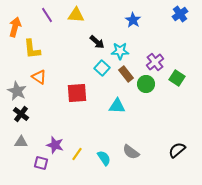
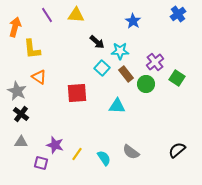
blue cross: moved 2 px left
blue star: moved 1 px down
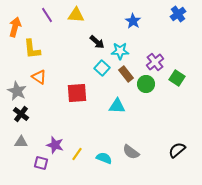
cyan semicircle: rotated 35 degrees counterclockwise
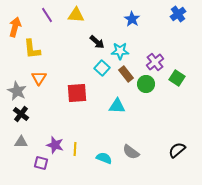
blue star: moved 1 px left, 2 px up
orange triangle: moved 1 px down; rotated 28 degrees clockwise
yellow line: moved 2 px left, 5 px up; rotated 32 degrees counterclockwise
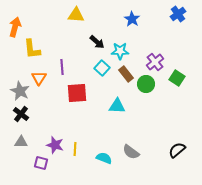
purple line: moved 15 px right, 52 px down; rotated 28 degrees clockwise
gray star: moved 3 px right
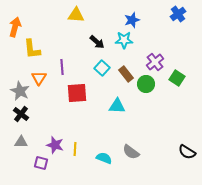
blue star: moved 1 px down; rotated 21 degrees clockwise
cyan star: moved 4 px right, 11 px up
black semicircle: moved 10 px right, 2 px down; rotated 108 degrees counterclockwise
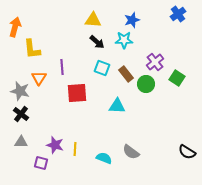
yellow triangle: moved 17 px right, 5 px down
cyan square: rotated 21 degrees counterclockwise
gray star: rotated 12 degrees counterclockwise
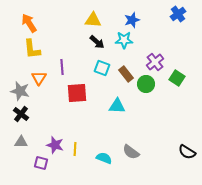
orange arrow: moved 14 px right, 4 px up; rotated 48 degrees counterclockwise
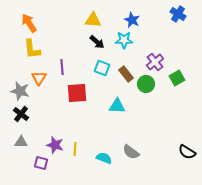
blue cross: rotated 21 degrees counterclockwise
blue star: rotated 28 degrees counterclockwise
green square: rotated 28 degrees clockwise
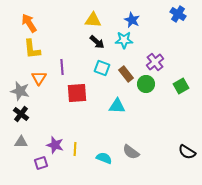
green square: moved 4 px right, 8 px down
purple square: rotated 32 degrees counterclockwise
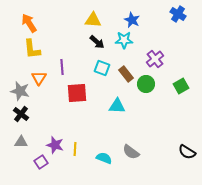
purple cross: moved 3 px up
purple square: moved 1 px up; rotated 16 degrees counterclockwise
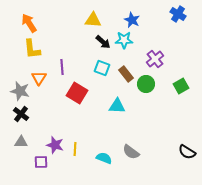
black arrow: moved 6 px right
red square: rotated 35 degrees clockwise
purple square: rotated 32 degrees clockwise
